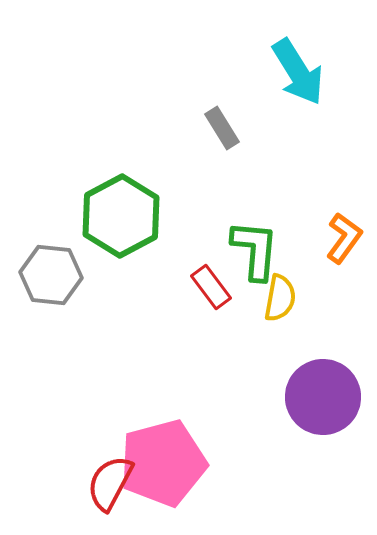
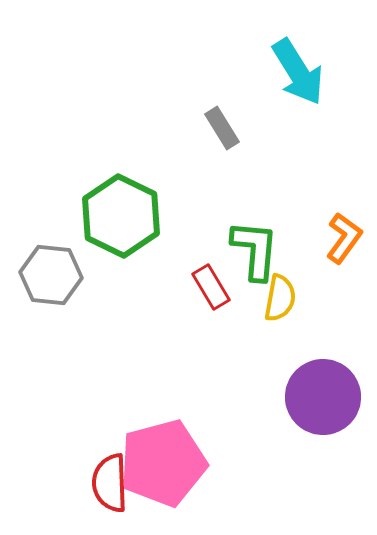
green hexagon: rotated 6 degrees counterclockwise
red rectangle: rotated 6 degrees clockwise
red semicircle: rotated 30 degrees counterclockwise
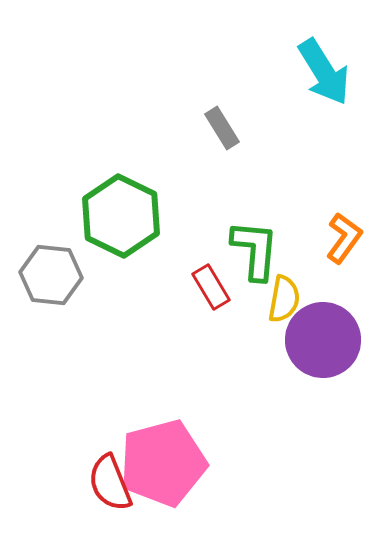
cyan arrow: moved 26 px right
yellow semicircle: moved 4 px right, 1 px down
purple circle: moved 57 px up
red semicircle: rotated 20 degrees counterclockwise
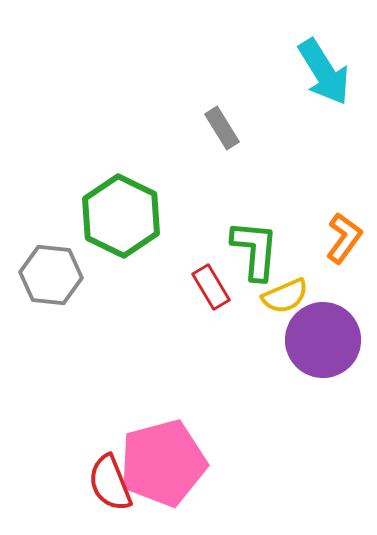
yellow semicircle: moved 1 px right, 3 px up; rotated 57 degrees clockwise
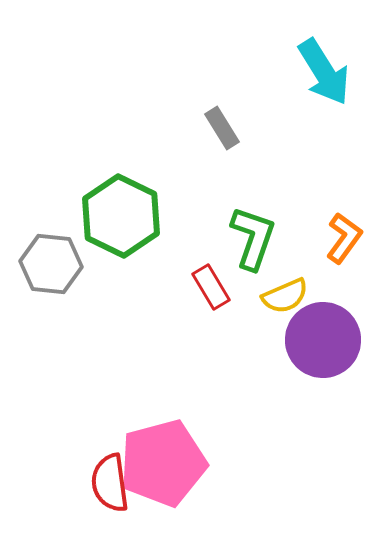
green L-shape: moved 2 px left, 12 px up; rotated 14 degrees clockwise
gray hexagon: moved 11 px up
red semicircle: rotated 14 degrees clockwise
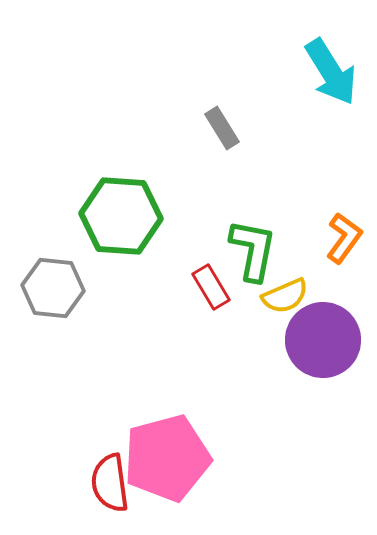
cyan arrow: moved 7 px right
green hexagon: rotated 22 degrees counterclockwise
green L-shape: moved 12 px down; rotated 8 degrees counterclockwise
gray hexagon: moved 2 px right, 24 px down
pink pentagon: moved 4 px right, 5 px up
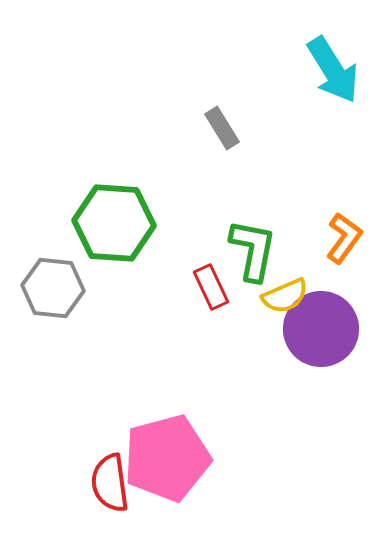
cyan arrow: moved 2 px right, 2 px up
green hexagon: moved 7 px left, 7 px down
red rectangle: rotated 6 degrees clockwise
purple circle: moved 2 px left, 11 px up
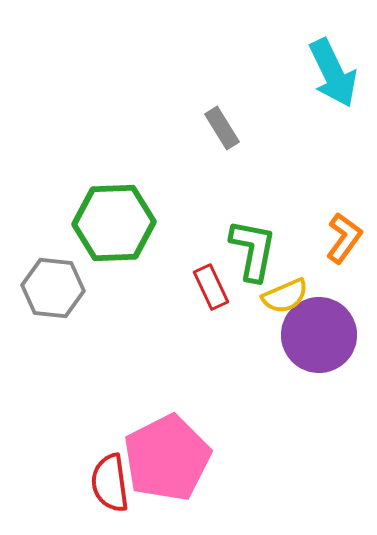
cyan arrow: moved 3 px down; rotated 6 degrees clockwise
green hexagon: rotated 6 degrees counterclockwise
purple circle: moved 2 px left, 6 px down
pink pentagon: rotated 12 degrees counterclockwise
